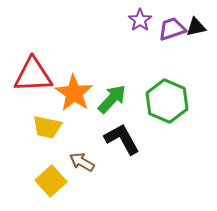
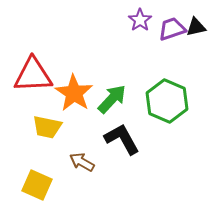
yellow square: moved 14 px left, 4 px down; rotated 24 degrees counterclockwise
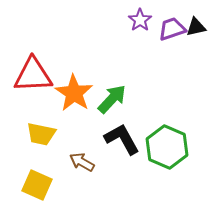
green hexagon: moved 46 px down
yellow trapezoid: moved 6 px left, 7 px down
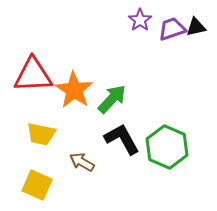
orange star: moved 3 px up
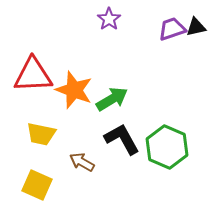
purple star: moved 31 px left, 1 px up
orange star: rotated 12 degrees counterclockwise
green arrow: rotated 16 degrees clockwise
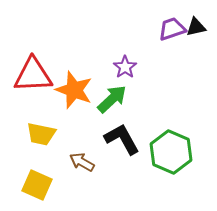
purple star: moved 16 px right, 48 px down
green arrow: rotated 12 degrees counterclockwise
green hexagon: moved 4 px right, 5 px down
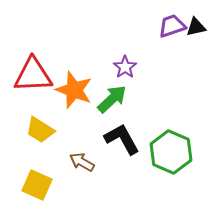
purple trapezoid: moved 3 px up
yellow trapezoid: moved 1 px left, 4 px up; rotated 20 degrees clockwise
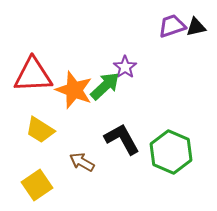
green arrow: moved 7 px left, 13 px up
yellow square: rotated 32 degrees clockwise
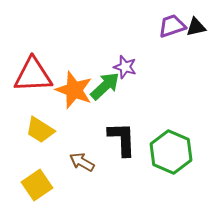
purple star: rotated 20 degrees counterclockwise
black L-shape: rotated 27 degrees clockwise
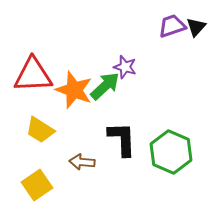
black triangle: rotated 35 degrees counterclockwise
brown arrow: rotated 25 degrees counterclockwise
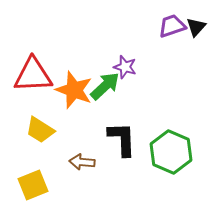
yellow square: moved 4 px left; rotated 12 degrees clockwise
